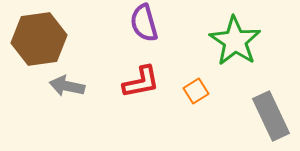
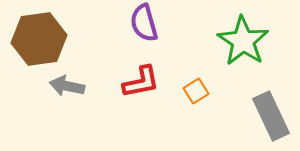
green star: moved 8 px right
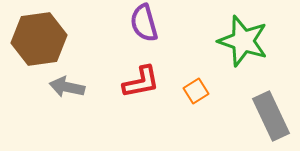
green star: rotated 15 degrees counterclockwise
gray arrow: moved 1 px down
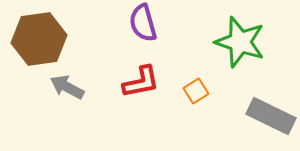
purple semicircle: moved 1 px left
green star: moved 3 px left, 1 px down
gray arrow: rotated 16 degrees clockwise
gray rectangle: rotated 39 degrees counterclockwise
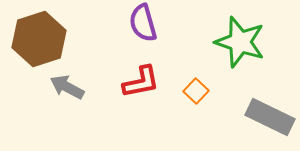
brown hexagon: rotated 10 degrees counterclockwise
orange square: rotated 15 degrees counterclockwise
gray rectangle: moved 1 px left, 1 px down
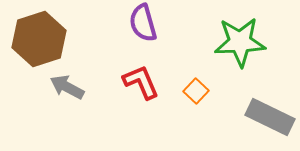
green star: rotated 21 degrees counterclockwise
red L-shape: rotated 102 degrees counterclockwise
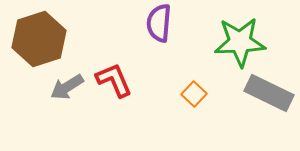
purple semicircle: moved 16 px right; rotated 21 degrees clockwise
red L-shape: moved 27 px left, 2 px up
gray arrow: rotated 60 degrees counterclockwise
orange square: moved 2 px left, 3 px down
gray rectangle: moved 1 px left, 24 px up
